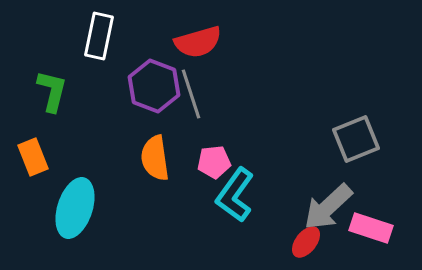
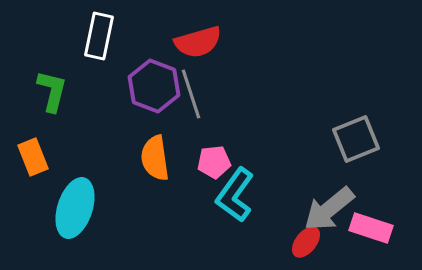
gray arrow: moved 1 px right, 2 px down; rotated 4 degrees clockwise
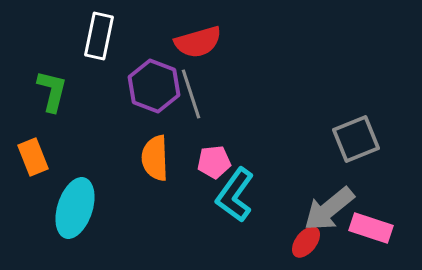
orange semicircle: rotated 6 degrees clockwise
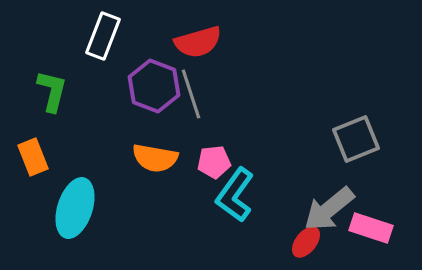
white rectangle: moved 4 px right; rotated 9 degrees clockwise
orange semicircle: rotated 78 degrees counterclockwise
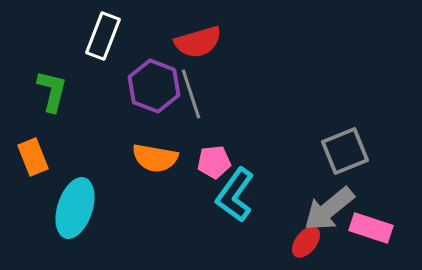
gray square: moved 11 px left, 12 px down
